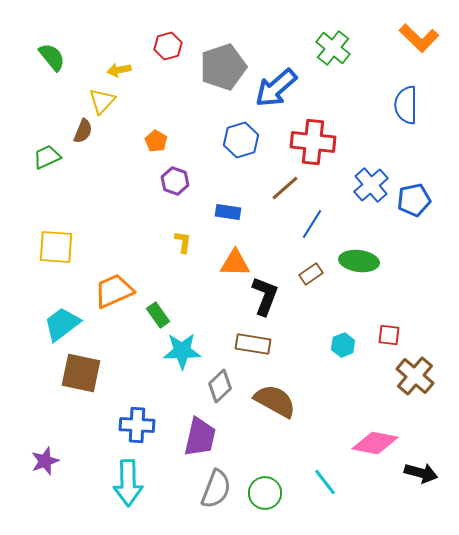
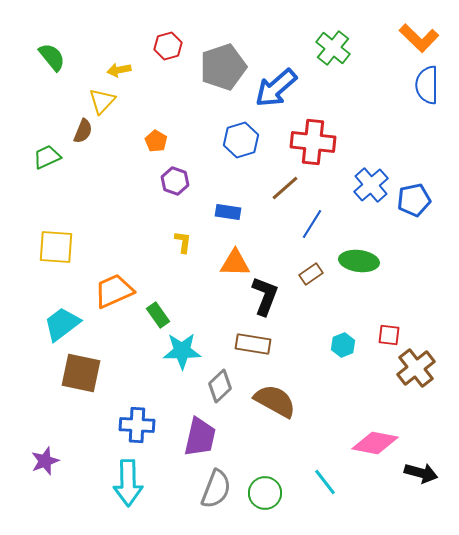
blue semicircle at (406, 105): moved 21 px right, 20 px up
brown cross at (415, 376): moved 1 px right, 8 px up; rotated 12 degrees clockwise
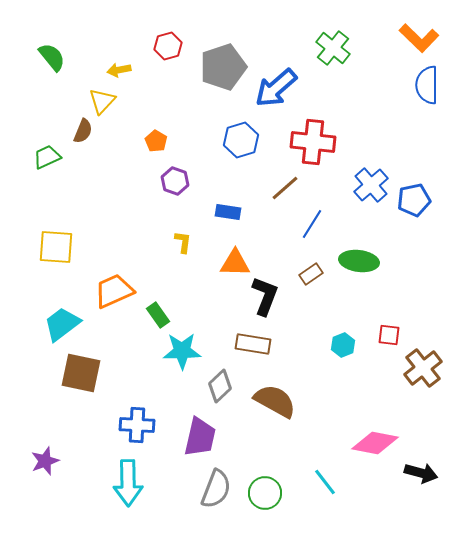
brown cross at (416, 368): moved 7 px right
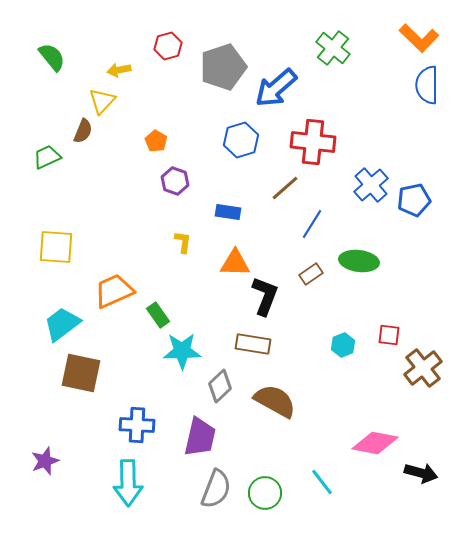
cyan line at (325, 482): moved 3 px left
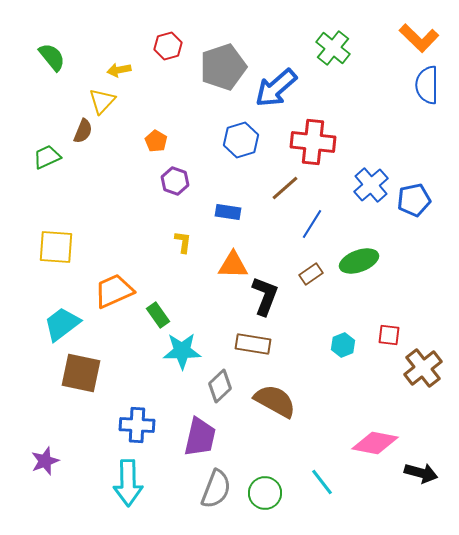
green ellipse at (359, 261): rotated 27 degrees counterclockwise
orange triangle at (235, 263): moved 2 px left, 2 px down
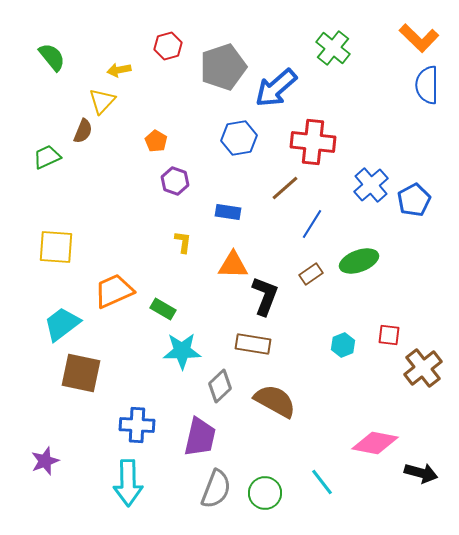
blue hexagon at (241, 140): moved 2 px left, 2 px up; rotated 8 degrees clockwise
blue pentagon at (414, 200): rotated 16 degrees counterclockwise
green rectangle at (158, 315): moved 5 px right, 6 px up; rotated 25 degrees counterclockwise
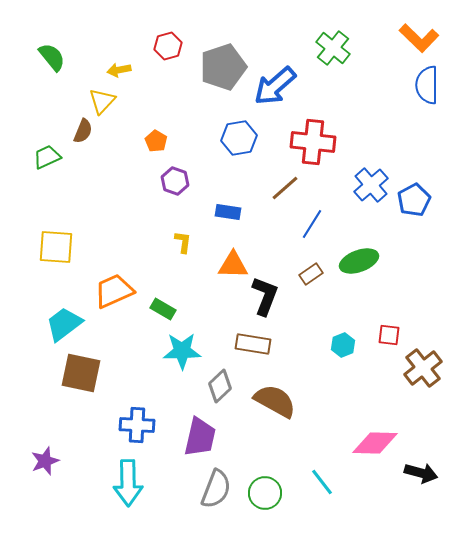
blue arrow at (276, 88): moved 1 px left, 2 px up
cyan trapezoid at (62, 324): moved 2 px right
pink diamond at (375, 443): rotated 9 degrees counterclockwise
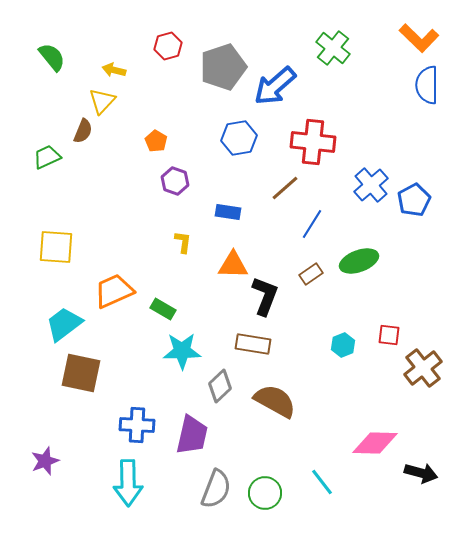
yellow arrow at (119, 70): moved 5 px left; rotated 25 degrees clockwise
purple trapezoid at (200, 437): moved 8 px left, 2 px up
